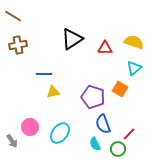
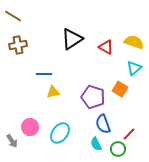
red triangle: moved 1 px right, 1 px up; rotated 28 degrees clockwise
cyan semicircle: moved 1 px right
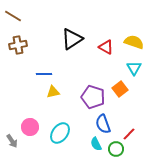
cyan triangle: rotated 21 degrees counterclockwise
orange square: rotated 21 degrees clockwise
green circle: moved 2 px left
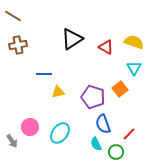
yellow triangle: moved 5 px right
green circle: moved 3 px down
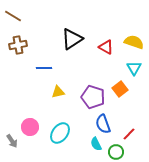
blue line: moved 6 px up
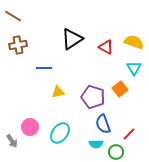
cyan semicircle: rotated 64 degrees counterclockwise
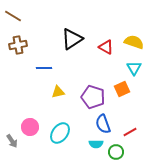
orange square: moved 2 px right; rotated 14 degrees clockwise
red line: moved 1 px right, 2 px up; rotated 16 degrees clockwise
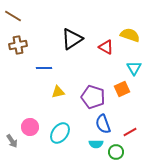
yellow semicircle: moved 4 px left, 7 px up
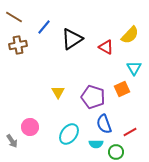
brown line: moved 1 px right, 1 px down
yellow semicircle: rotated 114 degrees clockwise
blue line: moved 41 px up; rotated 49 degrees counterclockwise
yellow triangle: rotated 48 degrees counterclockwise
blue semicircle: moved 1 px right
cyan ellipse: moved 9 px right, 1 px down
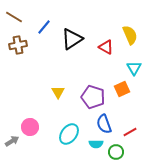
yellow semicircle: rotated 66 degrees counterclockwise
gray arrow: rotated 88 degrees counterclockwise
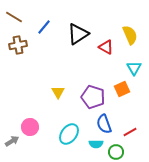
black triangle: moved 6 px right, 5 px up
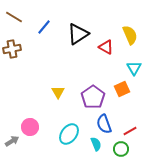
brown cross: moved 6 px left, 4 px down
purple pentagon: rotated 20 degrees clockwise
red line: moved 1 px up
cyan semicircle: rotated 112 degrees counterclockwise
green circle: moved 5 px right, 3 px up
